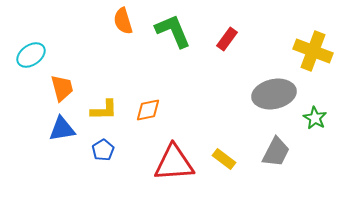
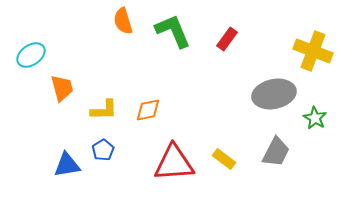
blue triangle: moved 5 px right, 36 px down
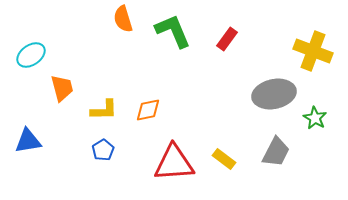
orange semicircle: moved 2 px up
blue triangle: moved 39 px left, 24 px up
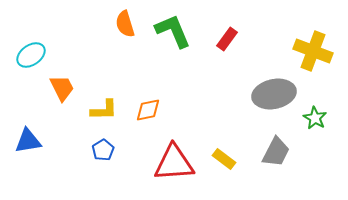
orange semicircle: moved 2 px right, 5 px down
orange trapezoid: rotated 12 degrees counterclockwise
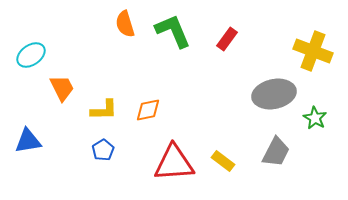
yellow rectangle: moved 1 px left, 2 px down
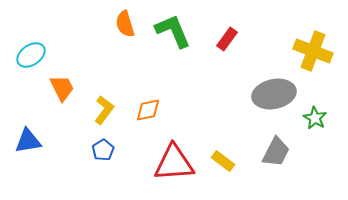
yellow L-shape: rotated 52 degrees counterclockwise
